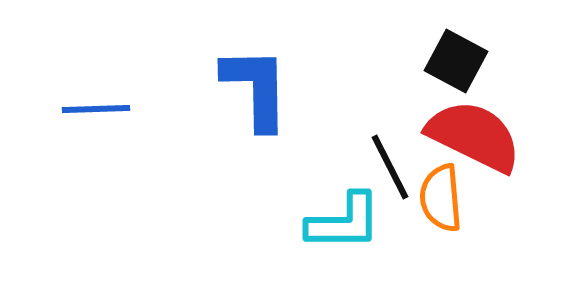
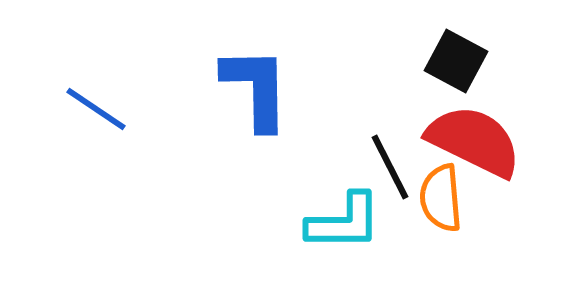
blue line: rotated 36 degrees clockwise
red semicircle: moved 5 px down
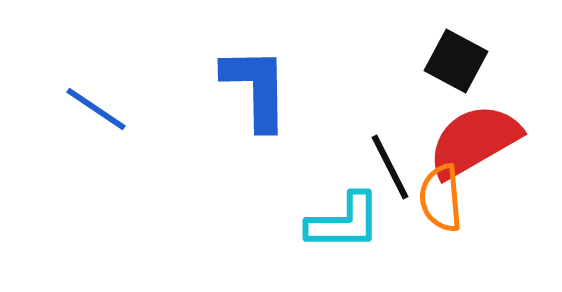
red semicircle: rotated 56 degrees counterclockwise
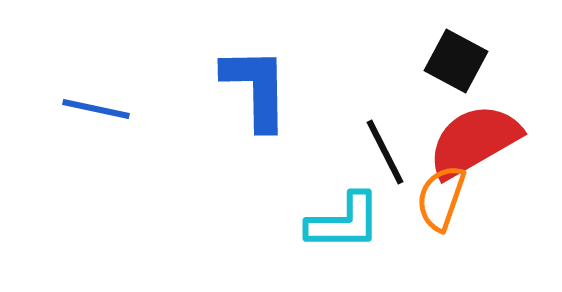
blue line: rotated 22 degrees counterclockwise
black line: moved 5 px left, 15 px up
orange semicircle: rotated 24 degrees clockwise
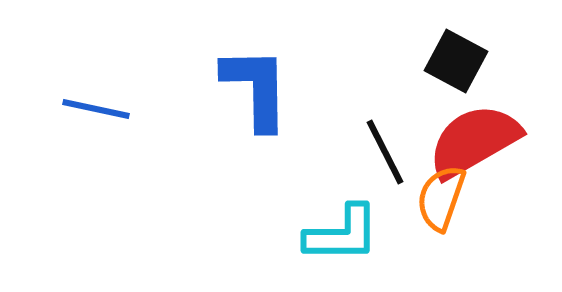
cyan L-shape: moved 2 px left, 12 px down
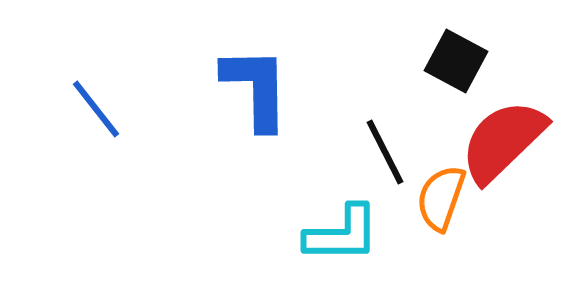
blue line: rotated 40 degrees clockwise
red semicircle: moved 29 px right; rotated 14 degrees counterclockwise
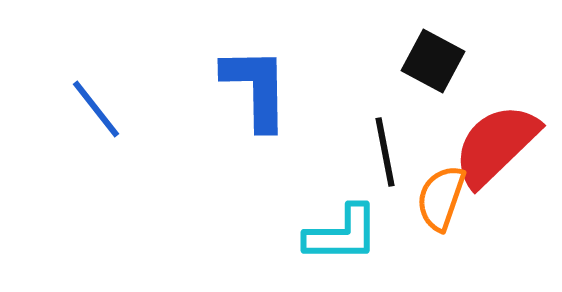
black square: moved 23 px left
red semicircle: moved 7 px left, 4 px down
black line: rotated 16 degrees clockwise
